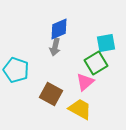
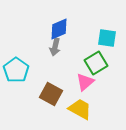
cyan square: moved 1 px right, 5 px up; rotated 18 degrees clockwise
cyan pentagon: rotated 15 degrees clockwise
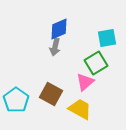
cyan square: rotated 18 degrees counterclockwise
cyan pentagon: moved 30 px down
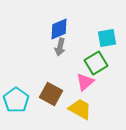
gray arrow: moved 5 px right
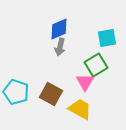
green square: moved 2 px down
pink triangle: rotated 18 degrees counterclockwise
cyan pentagon: moved 8 px up; rotated 15 degrees counterclockwise
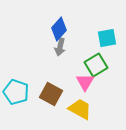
blue diamond: rotated 25 degrees counterclockwise
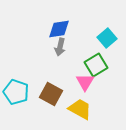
blue diamond: rotated 40 degrees clockwise
cyan square: rotated 30 degrees counterclockwise
